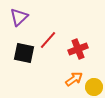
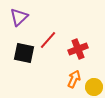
orange arrow: rotated 30 degrees counterclockwise
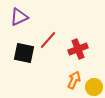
purple triangle: rotated 18 degrees clockwise
orange arrow: moved 1 px down
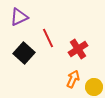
red line: moved 2 px up; rotated 66 degrees counterclockwise
red cross: rotated 12 degrees counterclockwise
black square: rotated 30 degrees clockwise
orange arrow: moved 1 px left, 1 px up
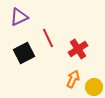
black square: rotated 20 degrees clockwise
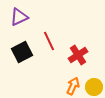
red line: moved 1 px right, 3 px down
red cross: moved 6 px down
black square: moved 2 px left, 1 px up
orange arrow: moved 7 px down
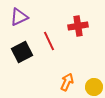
red cross: moved 29 px up; rotated 24 degrees clockwise
orange arrow: moved 6 px left, 4 px up
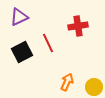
red line: moved 1 px left, 2 px down
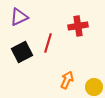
red line: rotated 42 degrees clockwise
orange arrow: moved 2 px up
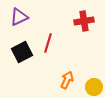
red cross: moved 6 px right, 5 px up
